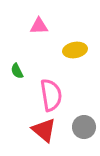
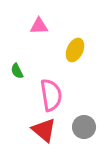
yellow ellipse: rotated 55 degrees counterclockwise
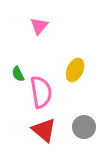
pink triangle: rotated 48 degrees counterclockwise
yellow ellipse: moved 20 px down
green semicircle: moved 1 px right, 3 px down
pink semicircle: moved 10 px left, 3 px up
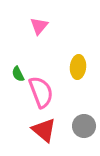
yellow ellipse: moved 3 px right, 3 px up; rotated 20 degrees counterclockwise
pink semicircle: rotated 12 degrees counterclockwise
gray circle: moved 1 px up
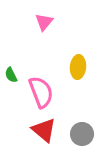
pink triangle: moved 5 px right, 4 px up
green semicircle: moved 7 px left, 1 px down
gray circle: moved 2 px left, 8 px down
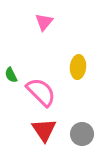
pink semicircle: rotated 24 degrees counterclockwise
red triangle: rotated 16 degrees clockwise
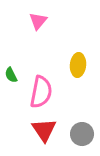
pink triangle: moved 6 px left, 1 px up
yellow ellipse: moved 2 px up
pink semicircle: rotated 56 degrees clockwise
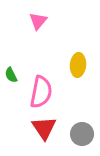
red triangle: moved 2 px up
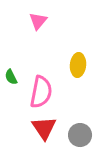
green semicircle: moved 2 px down
gray circle: moved 2 px left, 1 px down
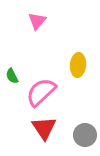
pink triangle: moved 1 px left
green semicircle: moved 1 px right, 1 px up
pink semicircle: rotated 144 degrees counterclockwise
gray circle: moved 5 px right
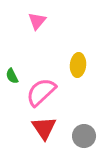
gray circle: moved 1 px left, 1 px down
